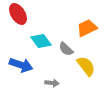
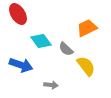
gray arrow: moved 1 px left, 2 px down
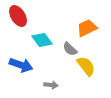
red ellipse: moved 2 px down
cyan diamond: moved 1 px right, 1 px up
gray semicircle: moved 4 px right
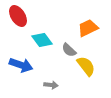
orange trapezoid: moved 1 px right
gray semicircle: moved 1 px left, 1 px down
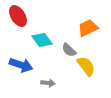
gray arrow: moved 3 px left, 2 px up
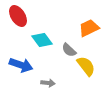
orange trapezoid: moved 1 px right
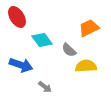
red ellipse: moved 1 px left, 1 px down
yellow semicircle: rotated 55 degrees counterclockwise
gray arrow: moved 3 px left, 4 px down; rotated 32 degrees clockwise
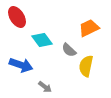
yellow semicircle: rotated 75 degrees counterclockwise
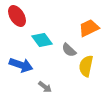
red ellipse: moved 1 px up
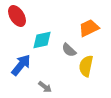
cyan diamond: rotated 65 degrees counterclockwise
blue arrow: rotated 70 degrees counterclockwise
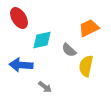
red ellipse: moved 2 px right, 2 px down
blue arrow: rotated 125 degrees counterclockwise
